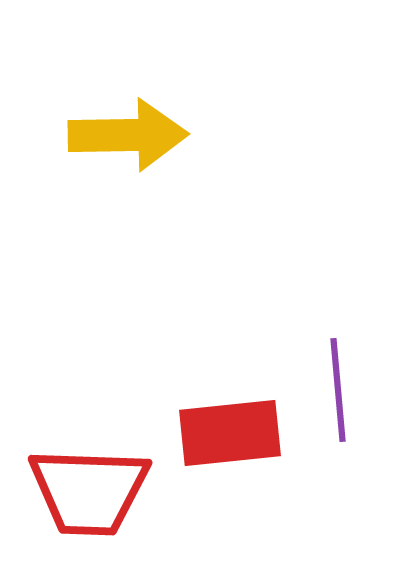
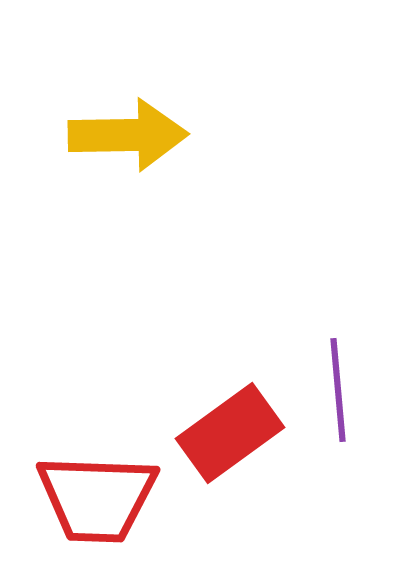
red rectangle: rotated 30 degrees counterclockwise
red trapezoid: moved 8 px right, 7 px down
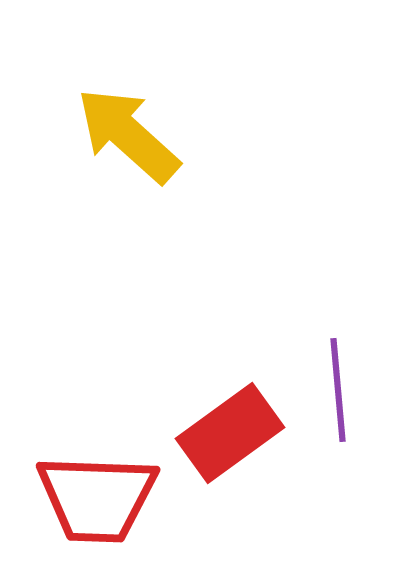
yellow arrow: rotated 137 degrees counterclockwise
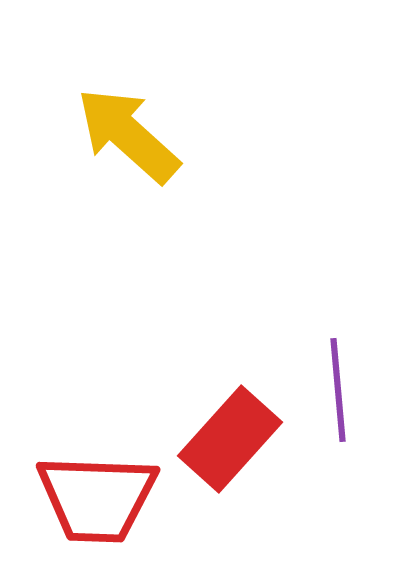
red rectangle: moved 6 px down; rotated 12 degrees counterclockwise
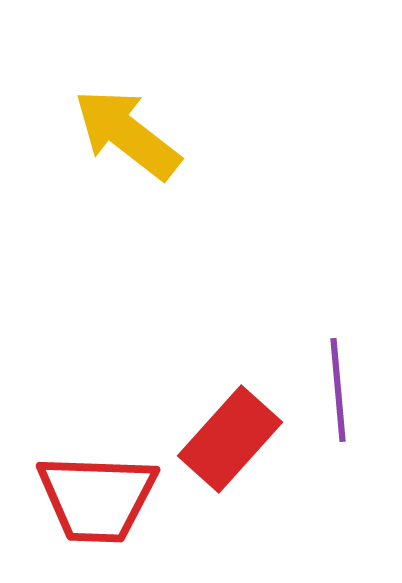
yellow arrow: moved 1 px left, 1 px up; rotated 4 degrees counterclockwise
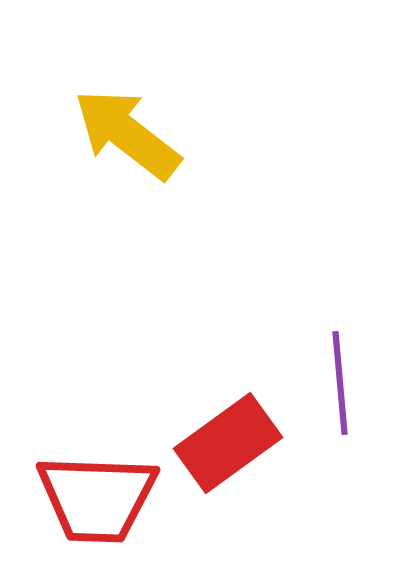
purple line: moved 2 px right, 7 px up
red rectangle: moved 2 px left, 4 px down; rotated 12 degrees clockwise
